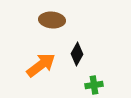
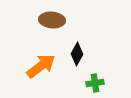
orange arrow: moved 1 px down
green cross: moved 1 px right, 2 px up
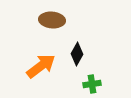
green cross: moved 3 px left, 1 px down
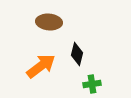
brown ellipse: moved 3 px left, 2 px down
black diamond: rotated 15 degrees counterclockwise
